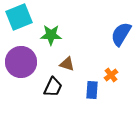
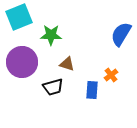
purple circle: moved 1 px right
black trapezoid: rotated 50 degrees clockwise
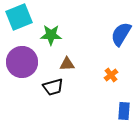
brown triangle: rotated 21 degrees counterclockwise
blue rectangle: moved 32 px right, 21 px down
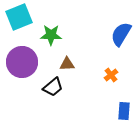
black trapezoid: rotated 25 degrees counterclockwise
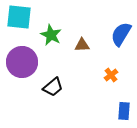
cyan square: rotated 28 degrees clockwise
green star: rotated 25 degrees clockwise
brown triangle: moved 15 px right, 19 px up
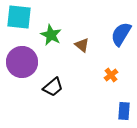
brown triangle: rotated 42 degrees clockwise
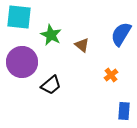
black trapezoid: moved 2 px left, 2 px up
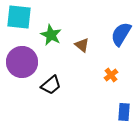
blue rectangle: moved 1 px down
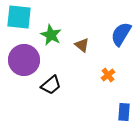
purple circle: moved 2 px right, 2 px up
orange cross: moved 3 px left
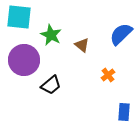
blue semicircle: rotated 15 degrees clockwise
